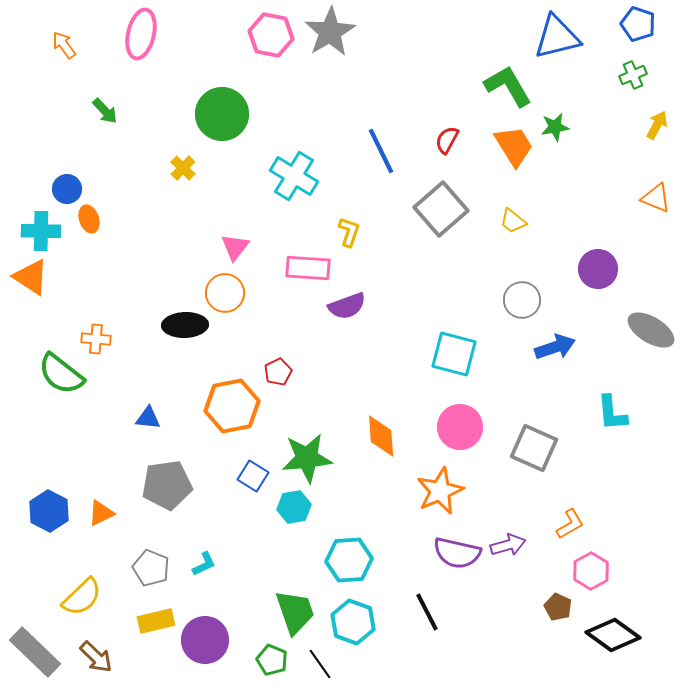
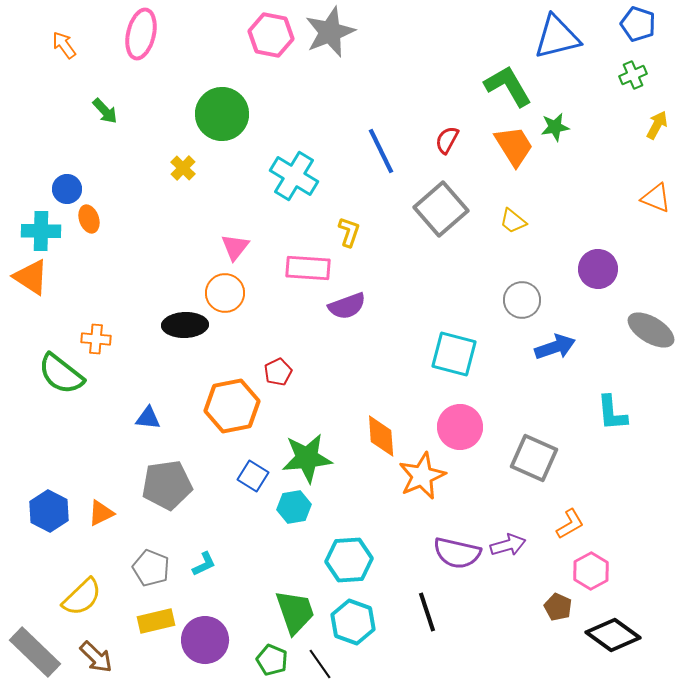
gray star at (330, 32): rotated 9 degrees clockwise
gray square at (534, 448): moved 10 px down
orange star at (440, 491): moved 18 px left, 15 px up
black line at (427, 612): rotated 9 degrees clockwise
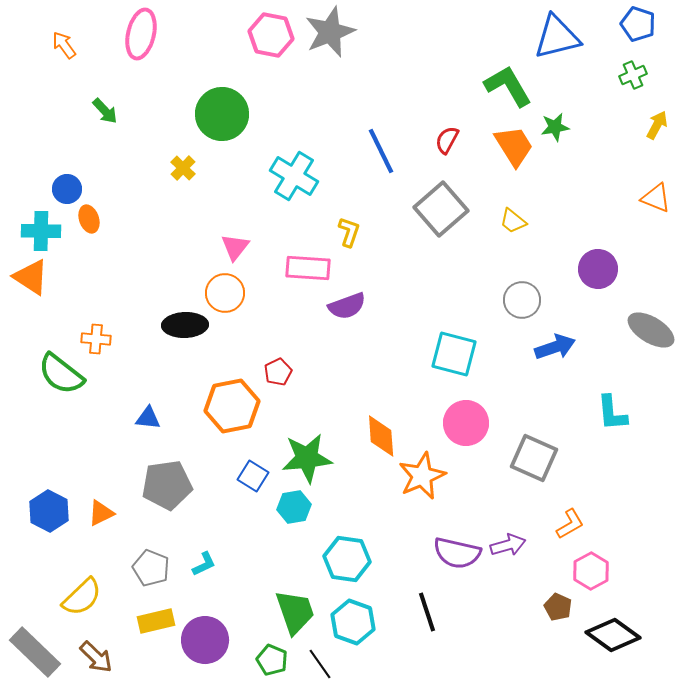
pink circle at (460, 427): moved 6 px right, 4 px up
cyan hexagon at (349, 560): moved 2 px left, 1 px up; rotated 12 degrees clockwise
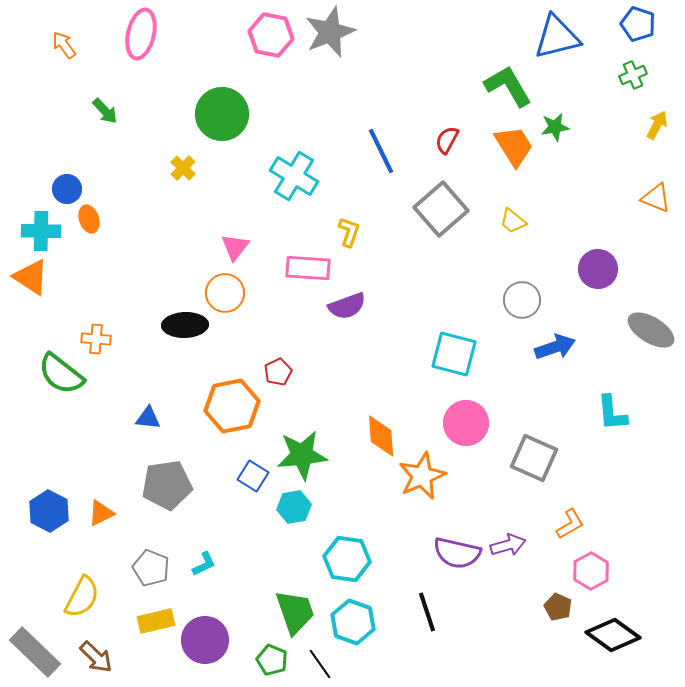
green star at (307, 458): moved 5 px left, 3 px up
yellow semicircle at (82, 597): rotated 18 degrees counterclockwise
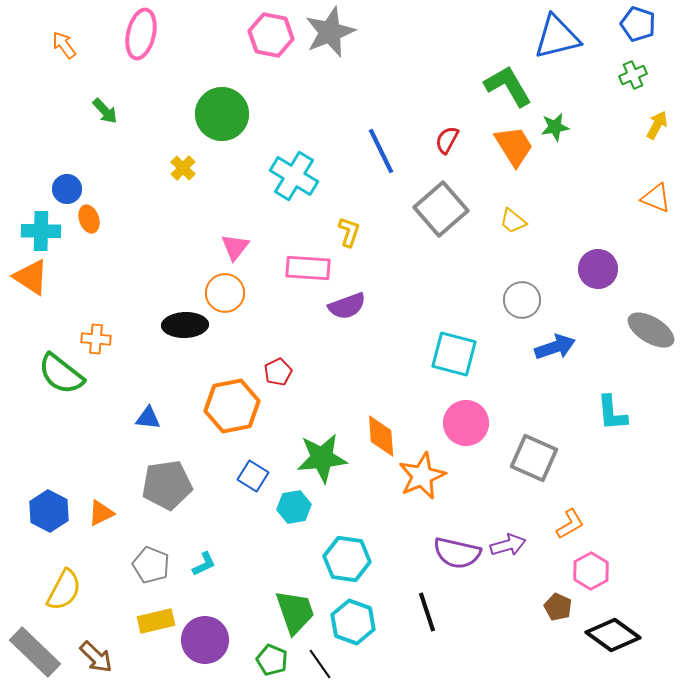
green star at (302, 455): moved 20 px right, 3 px down
gray pentagon at (151, 568): moved 3 px up
yellow semicircle at (82, 597): moved 18 px left, 7 px up
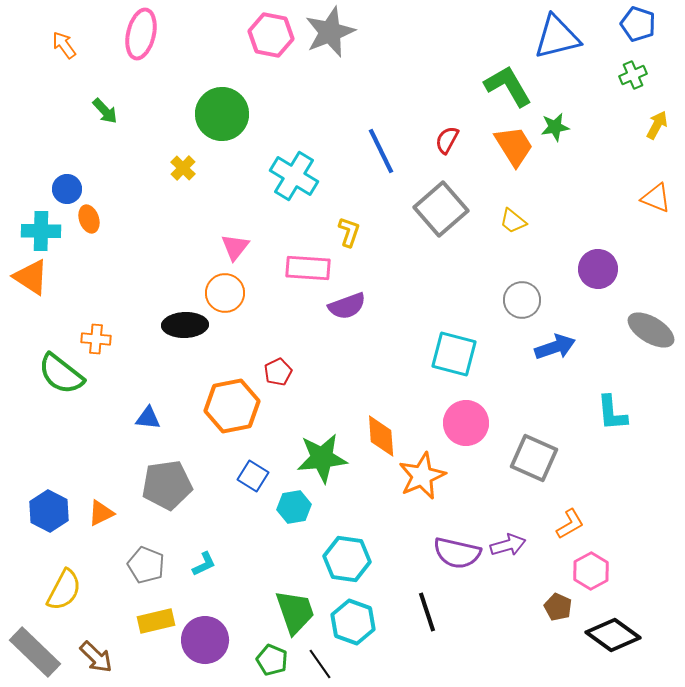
gray pentagon at (151, 565): moved 5 px left
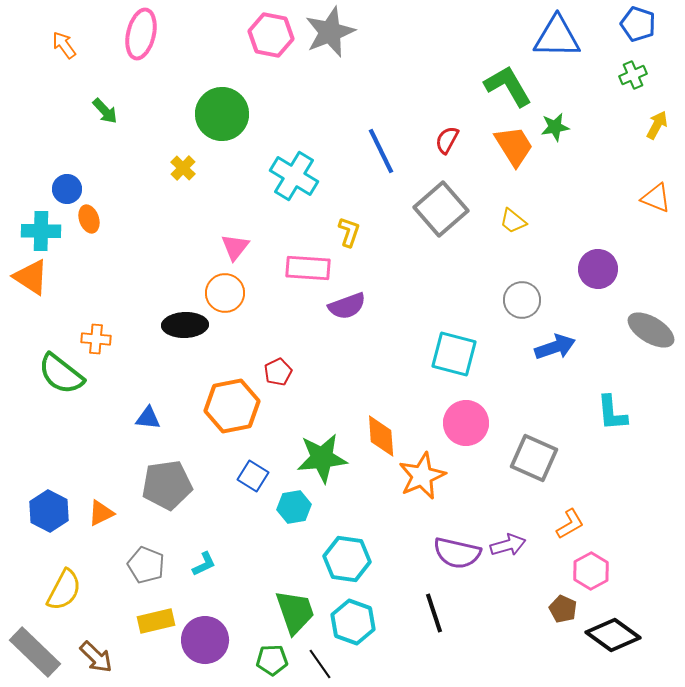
blue triangle at (557, 37): rotated 15 degrees clockwise
brown pentagon at (558, 607): moved 5 px right, 2 px down
black line at (427, 612): moved 7 px right, 1 px down
green pentagon at (272, 660): rotated 24 degrees counterclockwise
